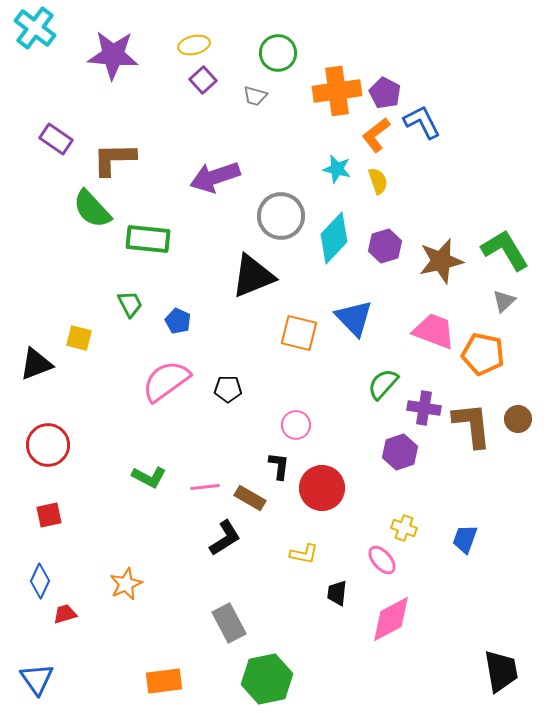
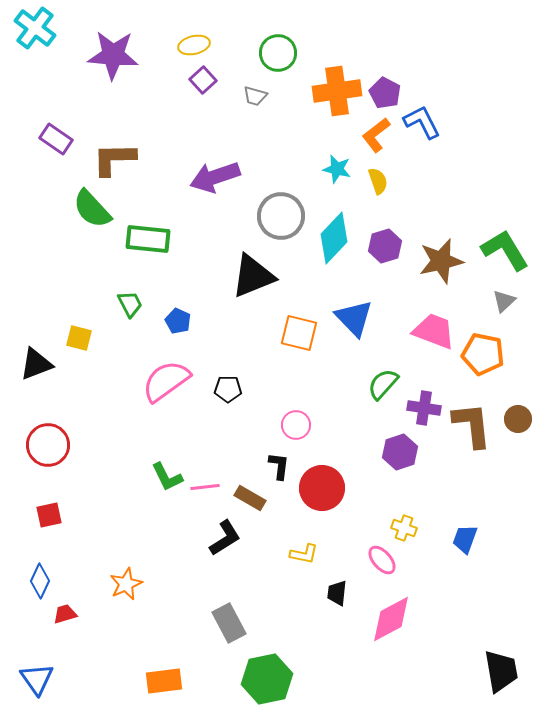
green L-shape at (149, 477): moved 18 px right; rotated 36 degrees clockwise
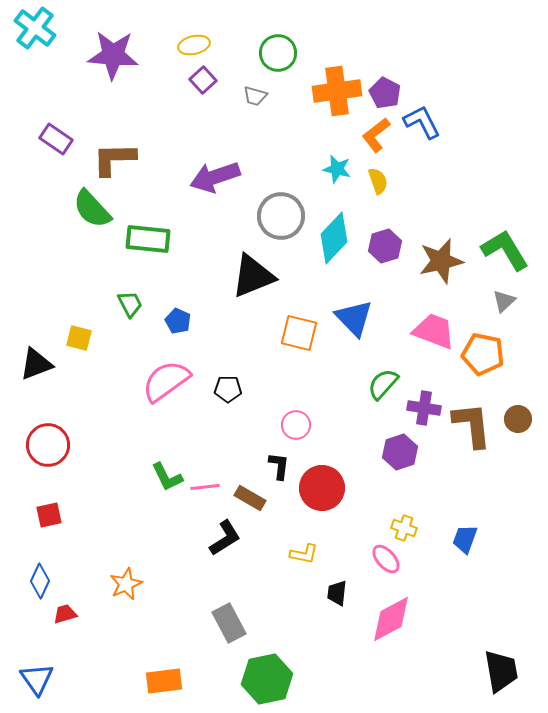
pink ellipse at (382, 560): moved 4 px right, 1 px up
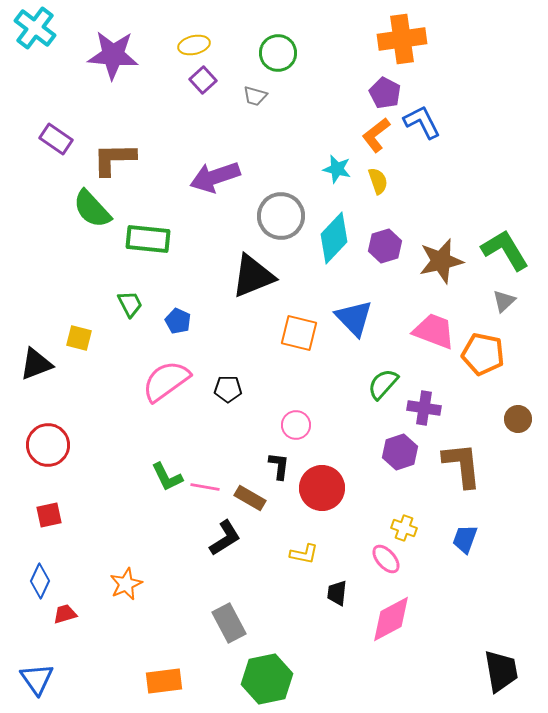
orange cross at (337, 91): moved 65 px right, 52 px up
brown L-shape at (472, 425): moved 10 px left, 40 px down
pink line at (205, 487): rotated 16 degrees clockwise
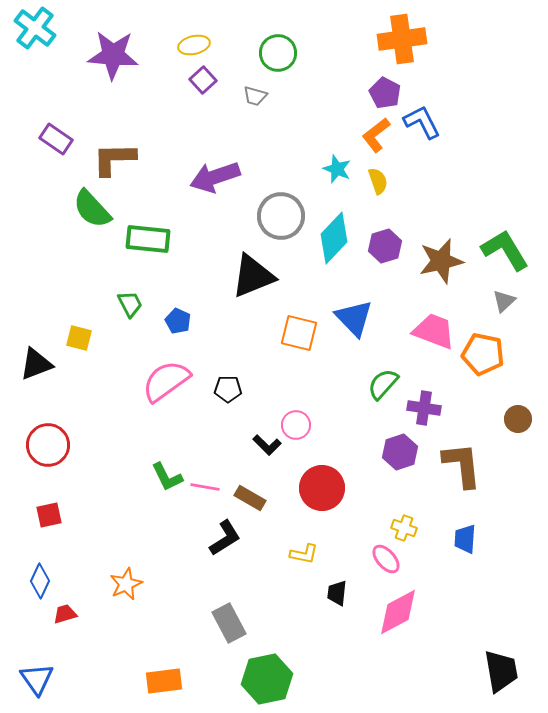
cyan star at (337, 169): rotated 8 degrees clockwise
black L-shape at (279, 466): moved 12 px left, 21 px up; rotated 128 degrees clockwise
blue trapezoid at (465, 539): rotated 16 degrees counterclockwise
pink diamond at (391, 619): moved 7 px right, 7 px up
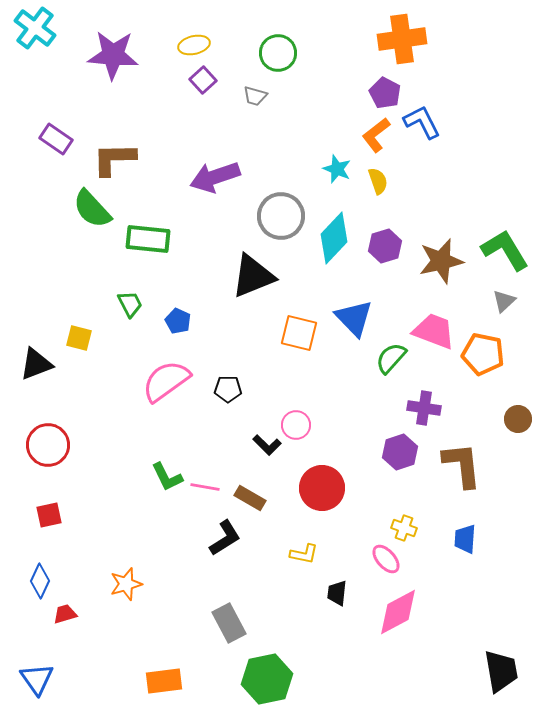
green semicircle at (383, 384): moved 8 px right, 26 px up
orange star at (126, 584): rotated 8 degrees clockwise
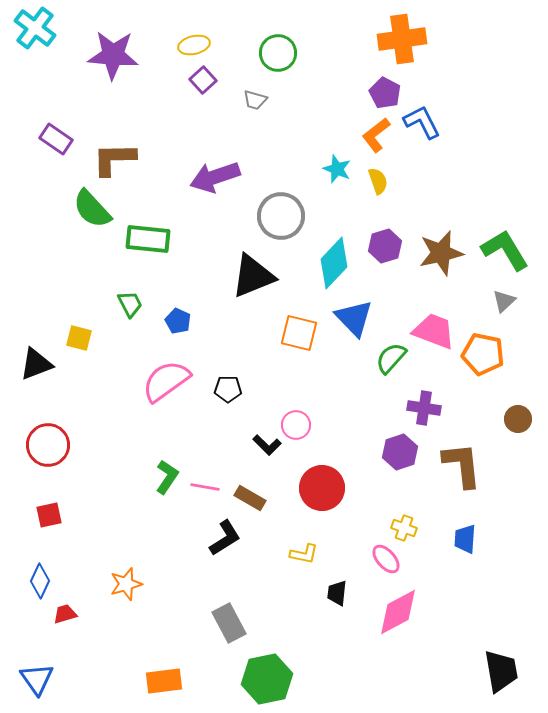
gray trapezoid at (255, 96): moved 4 px down
cyan diamond at (334, 238): moved 25 px down
brown star at (441, 261): moved 8 px up
green L-shape at (167, 477): rotated 120 degrees counterclockwise
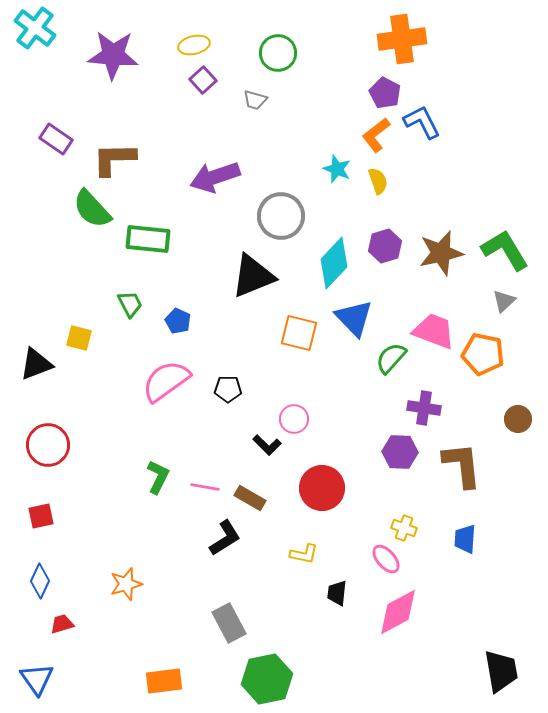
pink circle at (296, 425): moved 2 px left, 6 px up
purple hexagon at (400, 452): rotated 20 degrees clockwise
green L-shape at (167, 477): moved 9 px left; rotated 8 degrees counterclockwise
red square at (49, 515): moved 8 px left, 1 px down
red trapezoid at (65, 614): moved 3 px left, 10 px down
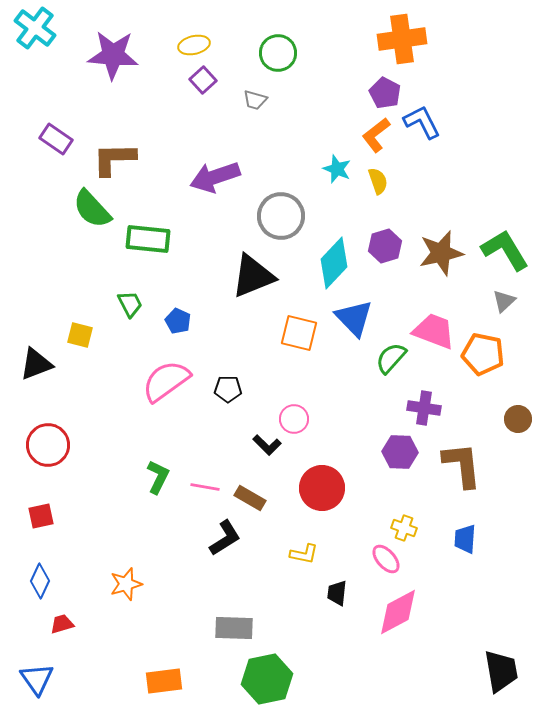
yellow square at (79, 338): moved 1 px right, 3 px up
gray rectangle at (229, 623): moved 5 px right, 5 px down; rotated 60 degrees counterclockwise
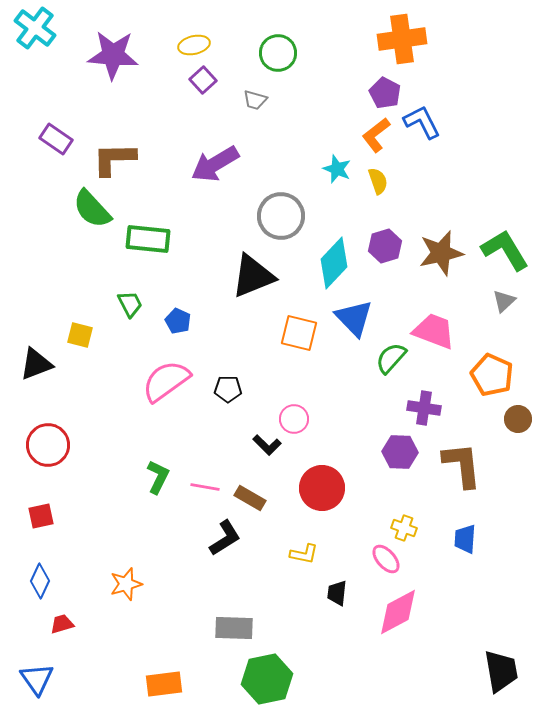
purple arrow at (215, 177): moved 13 px up; rotated 12 degrees counterclockwise
orange pentagon at (483, 354): moved 9 px right, 21 px down; rotated 12 degrees clockwise
orange rectangle at (164, 681): moved 3 px down
